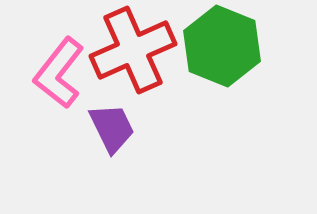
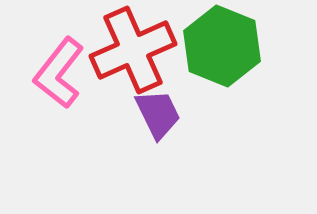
purple trapezoid: moved 46 px right, 14 px up
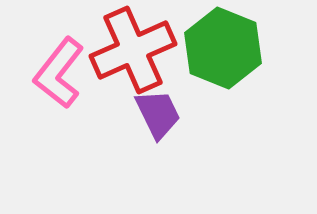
green hexagon: moved 1 px right, 2 px down
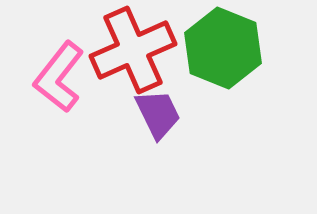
pink L-shape: moved 4 px down
